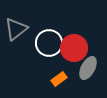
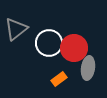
gray ellipse: rotated 20 degrees counterclockwise
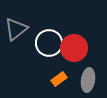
gray ellipse: moved 12 px down
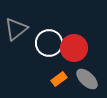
gray ellipse: moved 1 px left, 1 px up; rotated 55 degrees counterclockwise
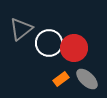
gray triangle: moved 5 px right
orange rectangle: moved 2 px right
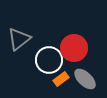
gray triangle: moved 2 px left, 10 px down
white circle: moved 17 px down
gray ellipse: moved 2 px left
